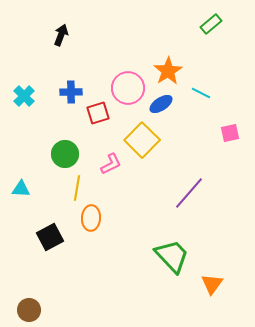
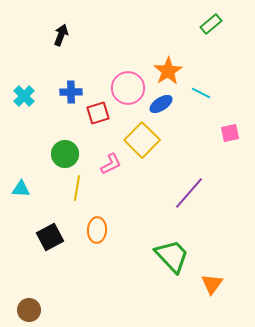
orange ellipse: moved 6 px right, 12 px down
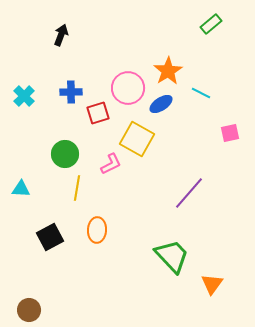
yellow square: moved 5 px left, 1 px up; rotated 16 degrees counterclockwise
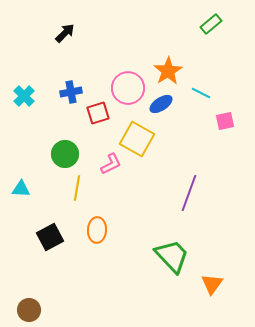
black arrow: moved 4 px right, 2 px up; rotated 25 degrees clockwise
blue cross: rotated 10 degrees counterclockwise
pink square: moved 5 px left, 12 px up
purple line: rotated 21 degrees counterclockwise
